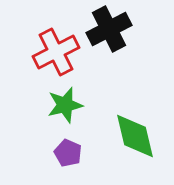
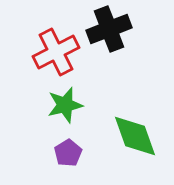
black cross: rotated 6 degrees clockwise
green diamond: rotated 6 degrees counterclockwise
purple pentagon: rotated 16 degrees clockwise
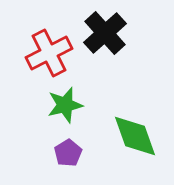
black cross: moved 4 px left, 4 px down; rotated 21 degrees counterclockwise
red cross: moved 7 px left, 1 px down
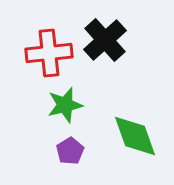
black cross: moved 7 px down
red cross: rotated 21 degrees clockwise
purple pentagon: moved 2 px right, 2 px up
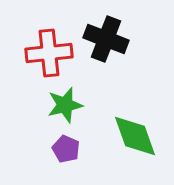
black cross: moved 1 px right, 1 px up; rotated 27 degrees counterclockwise
purple pentagon: moved 4 px left, 2 px up; rotated 16 degrees counterclockwise
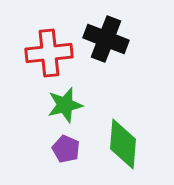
green diamond: moved 12 px left, 8 px down; rotated 24 degrees clockwise
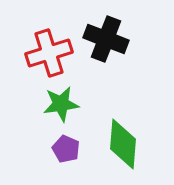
red cross: rotated 12 degrees counterclockwise
green star: moved 4 px left, 1 px up; rotated 6 degrees clockwise
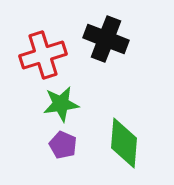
red cross: moved 6 px left, 2 px down
green diamond: moved 1 px right, 1 px up
purple pentagon: moved 3 px left, 4 px up
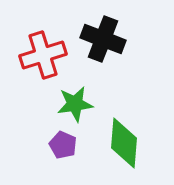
black cross: moved 3 px left
green star: moved 14 px right
